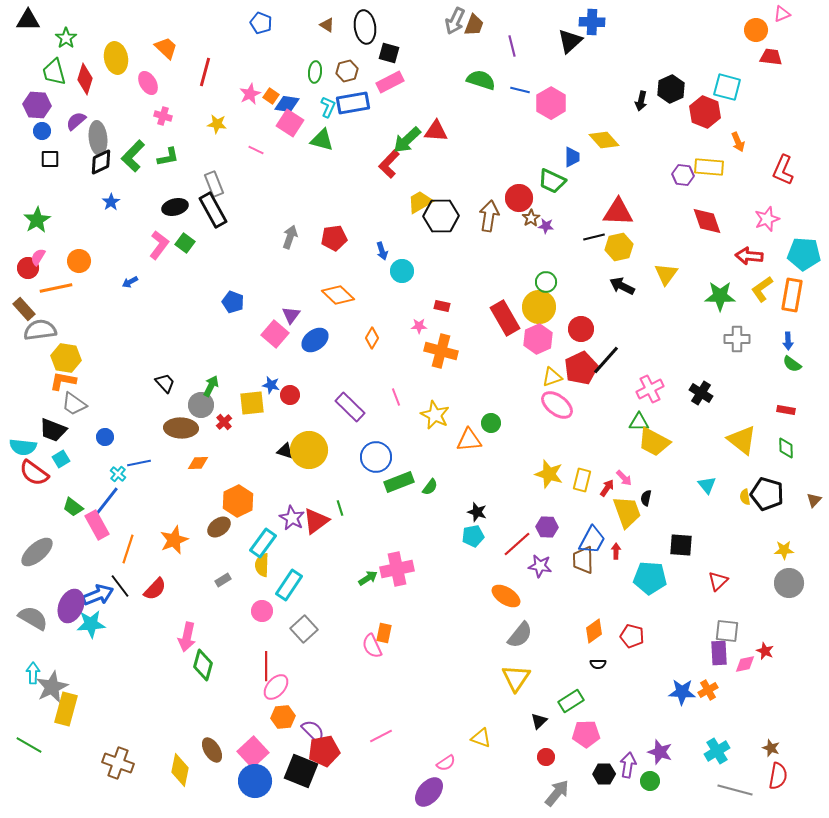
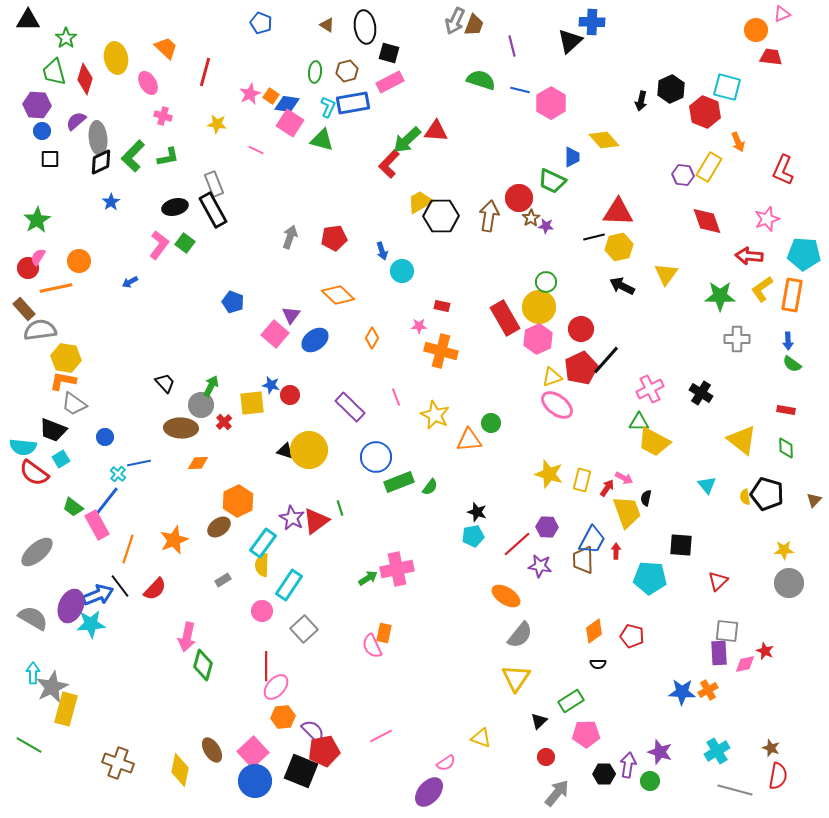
yellow rectangle at (709, 167): rotated 64 degrees counterclockwise
pink arrow at (624, 478): rotated 18 degrees counterclockwise
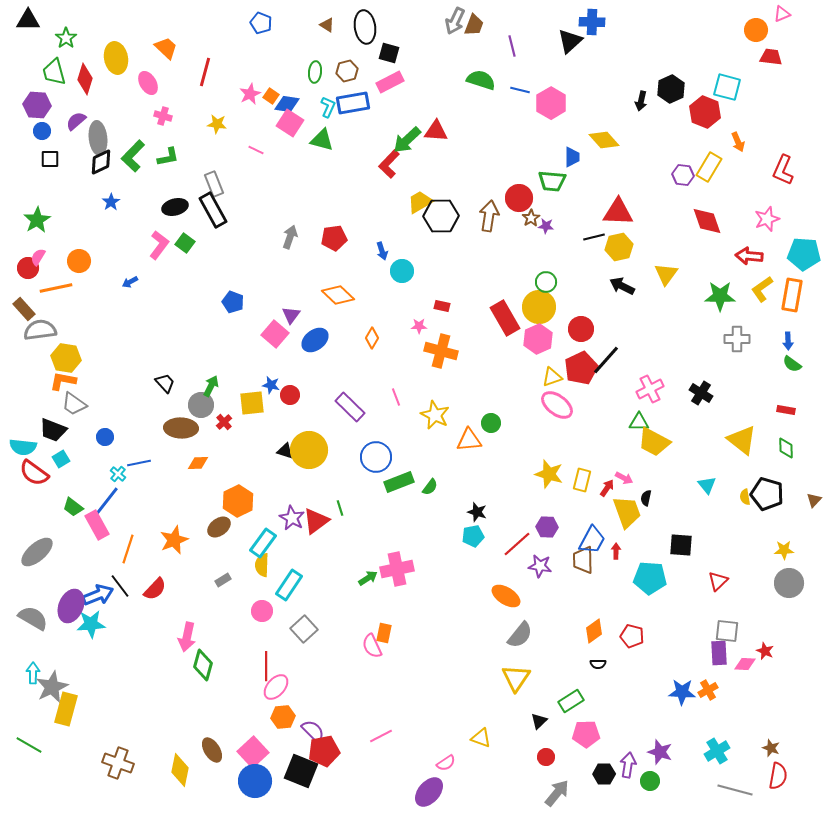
green trapezoid at (552, 181): rotated 20 degrees counterclockwise
pink diamond at (745, 664): rotated 15 degrees clockwise
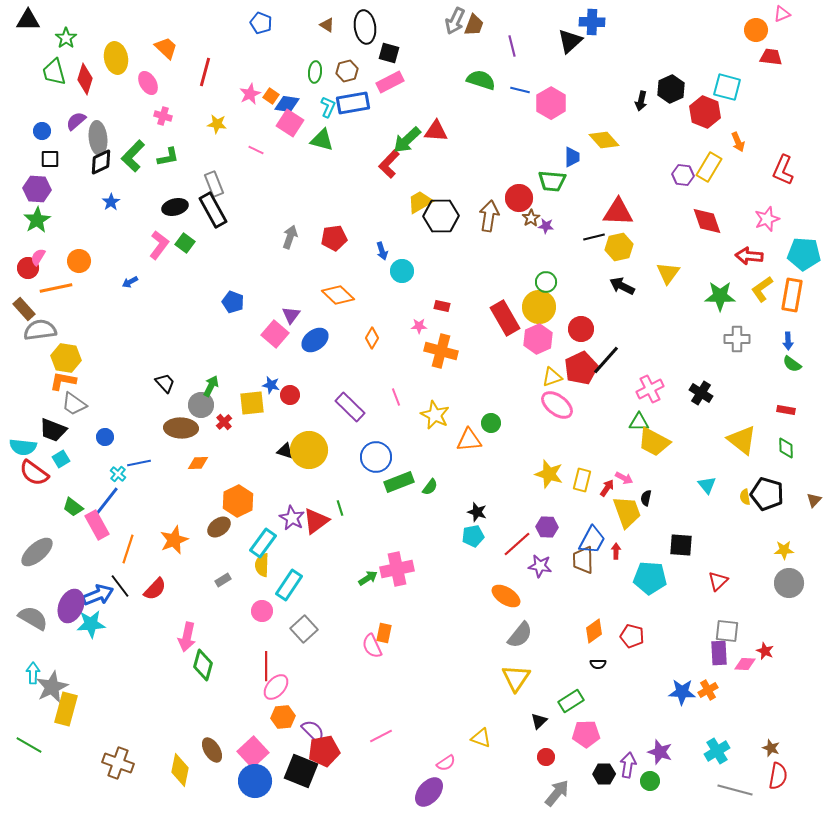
purple hexagon at (37, 105): moved 84 px down
yellow triangle at (666, 274): moved 2 px right, 1 px up
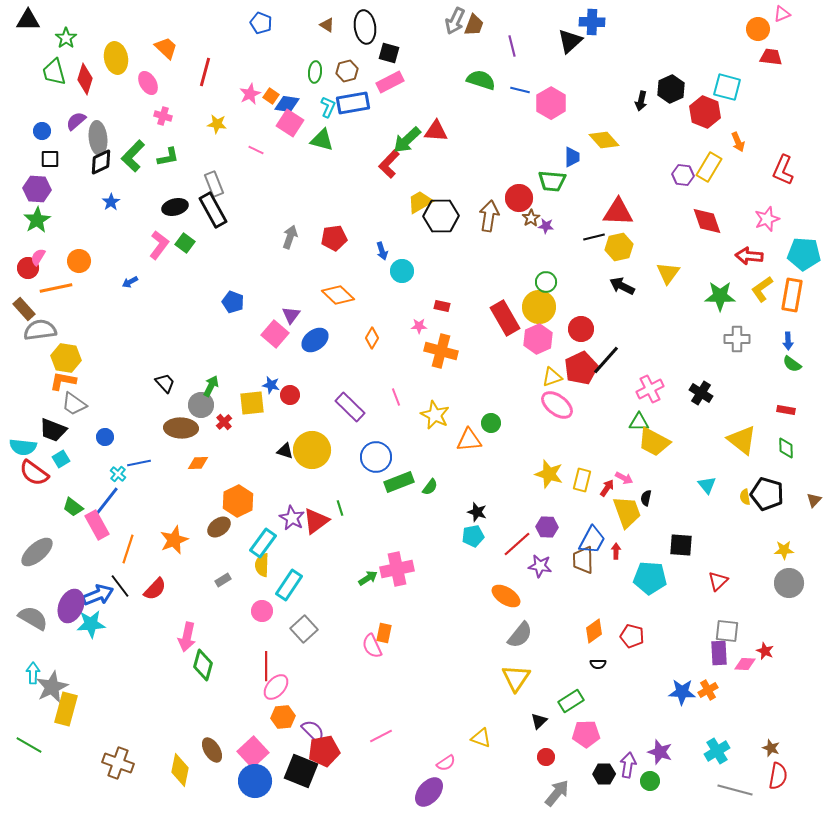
orange circle at (756, 30): moved 2 px right, 1 px up
yellow circle at (309, 450): moved 3 px right
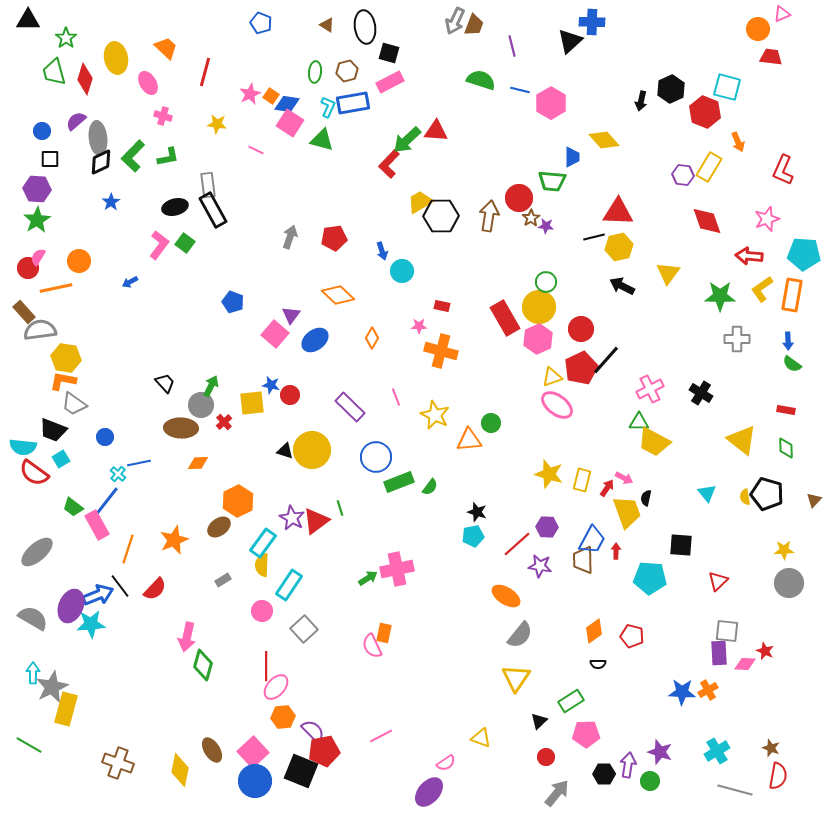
gray rectangle at (214, 184): moved 6 px left, 1 px down; rotated 15 degrees clockwise
brown rectangle at (24, 309): moved 3 px down
cyan triangle at (707, 485): moved 8 px down
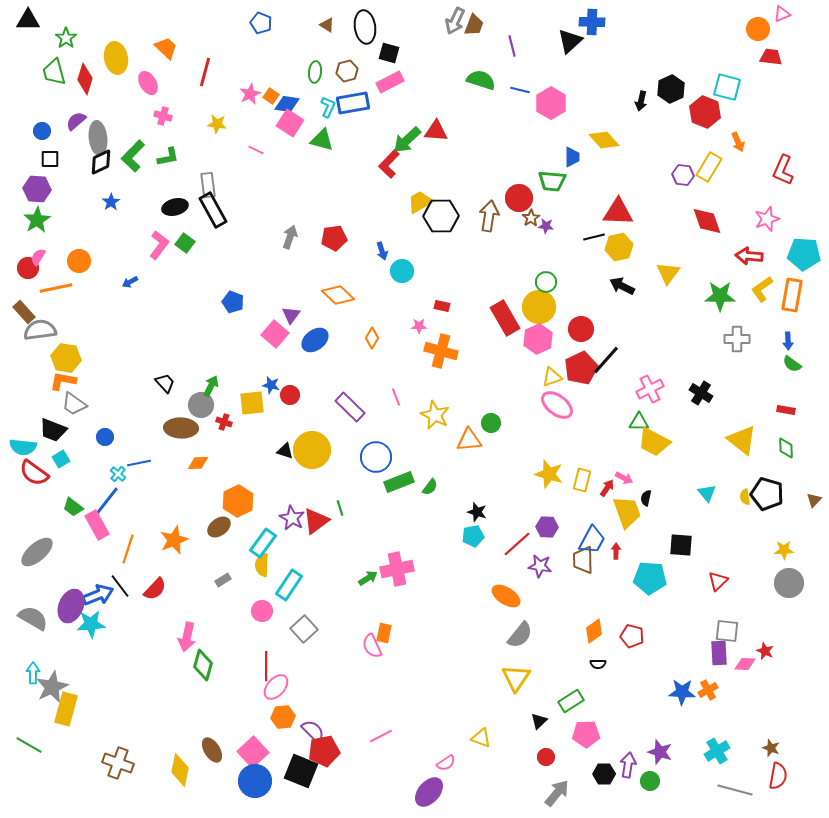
red cross at (224, 422): rotated 28 degrees counterclockwise
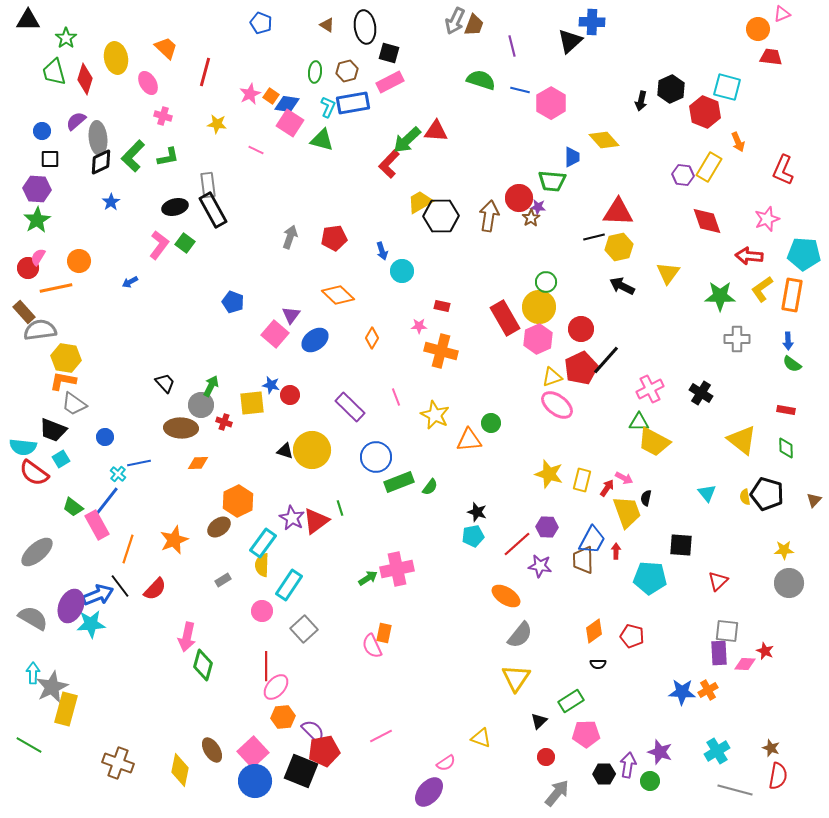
purple star at (546, 226): moved 8 px left, 19 px up
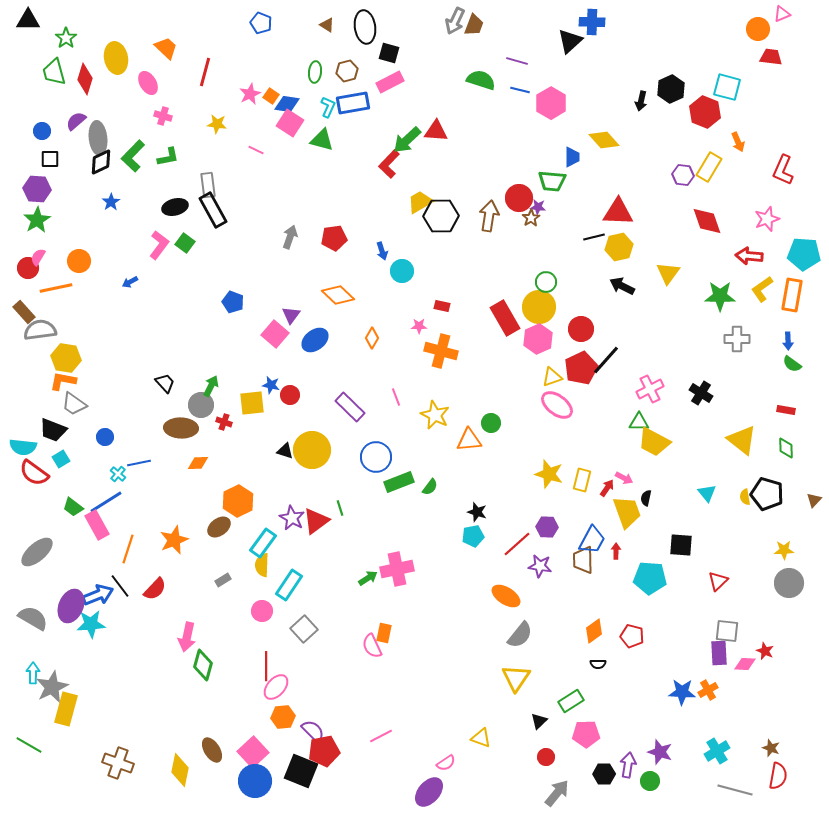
purple line at (512, 46): moved 5 px right, 15 px down; rotated 60 degrees counterclockwise
blue line at (106, 502): rotated 20 degrees clockwise
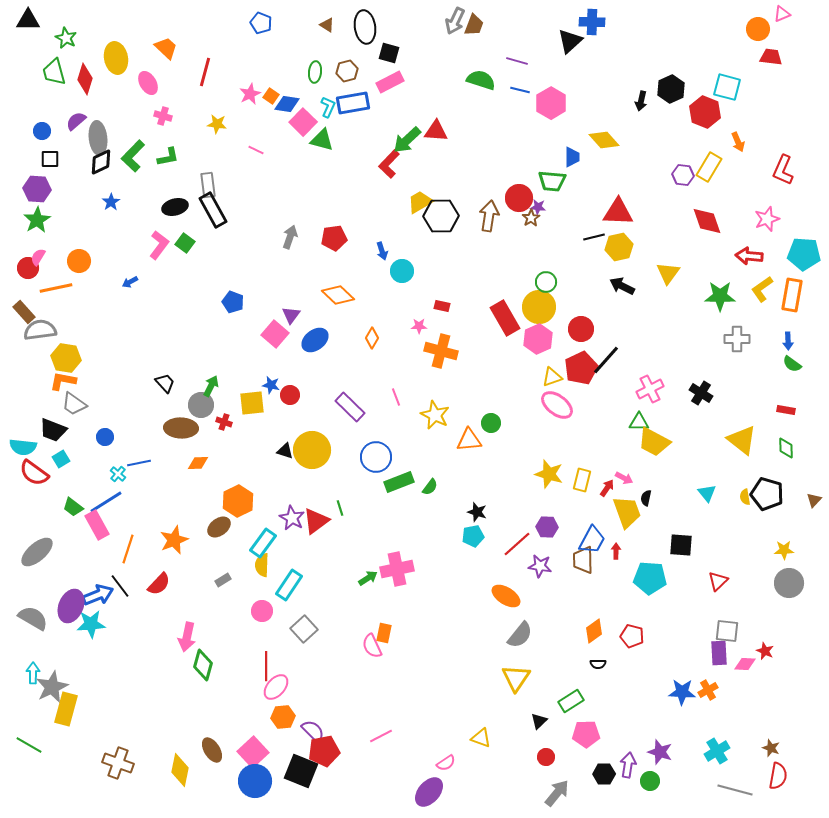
green star at (66, 38): rotated 10 degrees counterclockwise
pink square at (290, 123): moved 13 px right, 1 px up; rotated 12 degrees clockwise
red semicircle at (155, 589): moved 4 px right, 5 px up
